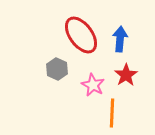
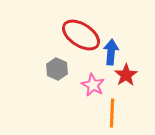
red ellipse: rotated 21 degrees counterclockwise
blue arrow: moved 9 px left, 13 px down
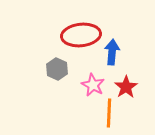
red ellipse: rotated 39 degrees counterclockwise
blue arrow: moved 1 px right
red star: moved 12 px down
orange line: moved 3 px left
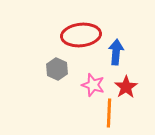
blue arrow: moved 4 px right
pink star: rotated 10 degrees counterclockwise
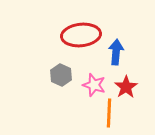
gray hexagon: moved 4 px right, 6 px down
pink star: moved 1 px right
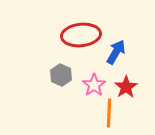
blue arrow: rotated 25 degrees clockwise
pink star: rotated 20 degrees clockwise
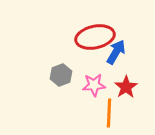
red ellipse: moved 14 px right, 2 px down; rotated 6 degrees counterclockwise
gray hexagon: rotated 15 degrees clockwise
pink star: rotated 30 degrees clockwise
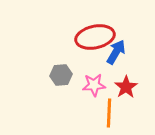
gray hexagon: rotated 15 degrees clockwise
